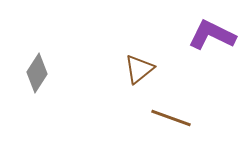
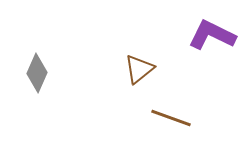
gray diamond: rotated 9 degrees counterclockwise
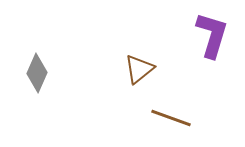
purple L-shape: rotated 81 degrees clockwise
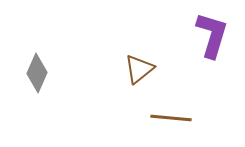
brown line: rotated 15 degrees counterclockwise
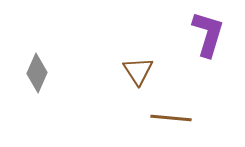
purple L-shape: moved 4 px left, 1 px up
brown triangle: moved 1 px left, 2 px down; rotated 24 degrees counterclockwise
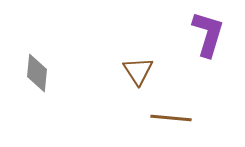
gray diamond: rotated 18 degrees counterclockwise
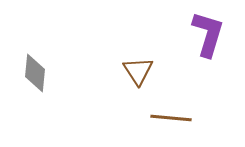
gray diamond: moved 2 px left
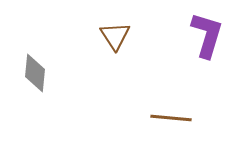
purple L-shape: moved 1 px left, 1 px down
brown triangle: moved 23 px left, 35 px up
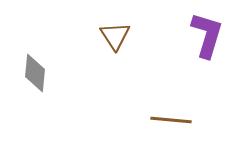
brown line: moved 2 px down
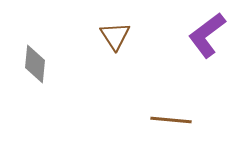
purple L-shape: rotated 144 degrees counterclockwise
gray diamond: moved 9 px up
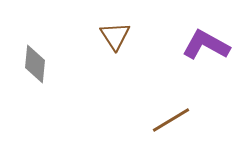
purple L-shape: moved 1 px left, 10 px down; rotated 66 degrees clockwise
brown line: rotated 36 degrees counterclockwise
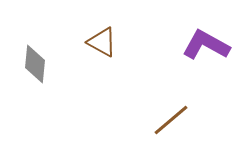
brown triangle: moved 13 px left, 6 px down; rotated 28 degrees counterclockwise
brown line: rotated 9 degrees counterclockwise
